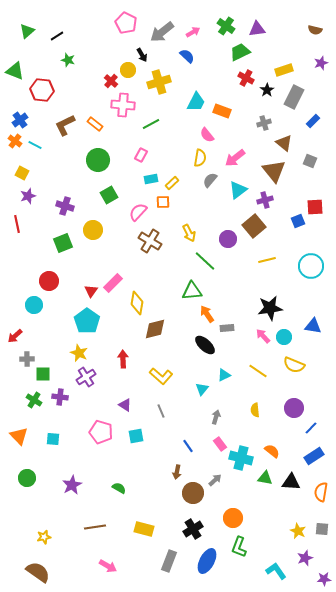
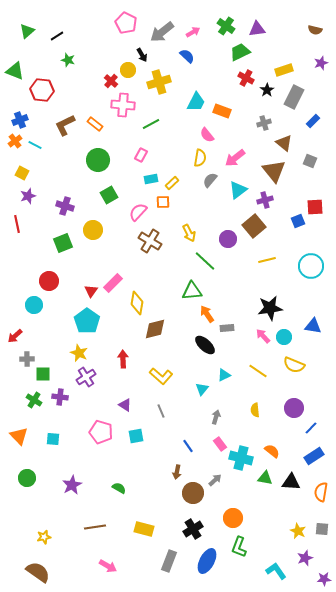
blue cross at (20, 120): rotated 14 degrees clockwise
orange cross at (15, 141): rotated 16 degrees clockwise
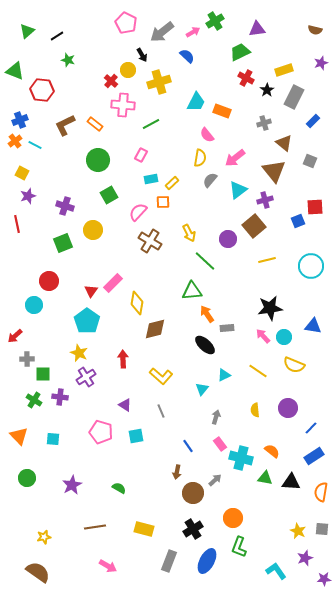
green cross at (226, 26): moved 11 px left, 5 px up; rotated 24 degrees clockwise
purple circle at (294, 408): moved 6 px left
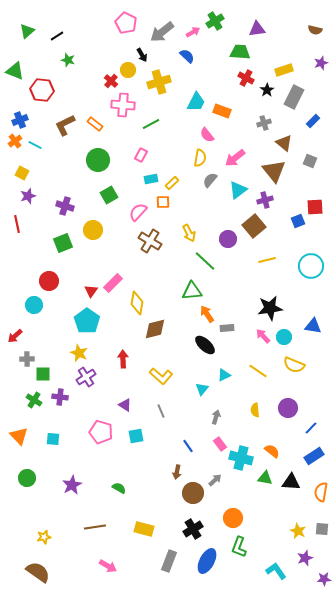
green trapezoid at (240, 52): rotated 30 degrees clockwise
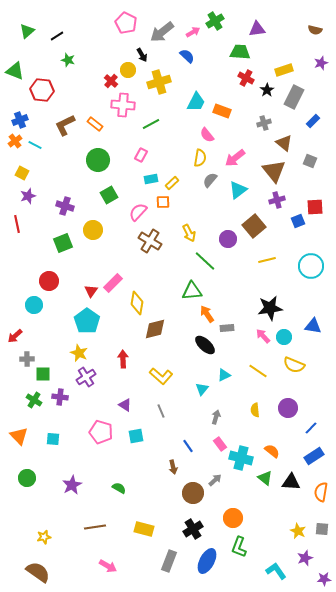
purple cross at (265, 200): moved 12 px right
brown arrow at (177, 472): moved 4 px left, 5 px up; rotated 24 degrees counterclockwise
green triangle at (265, 478): rotated 28 degrees clockwise
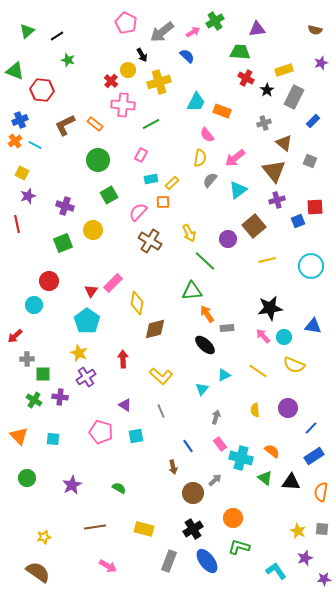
green L-shape at (239, 547): rotated 85 degrees clockwise
blue ellipse at (207, 561): rotated 65 degrees counterclockwise
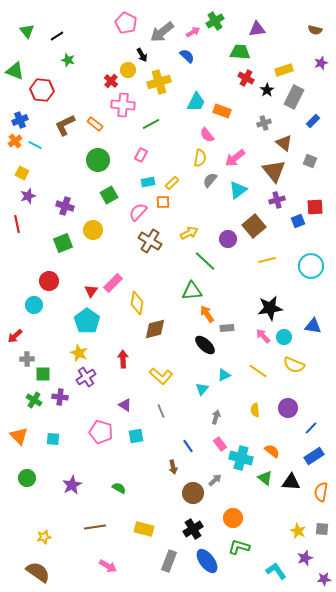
green triangle at (27, 31): rotated 28 degrees counterclockwise
cyan rectangle at (151, 179): moved 3 px left, 3 px down
yellow arrow at (189, 233): rotated 90 degrees counterclockwise
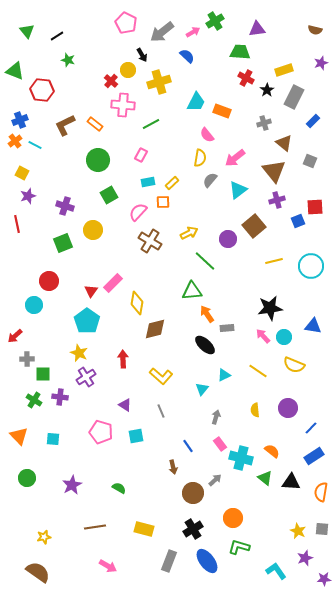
yellow line at (267, 260): moved 7 px right, 1 px down
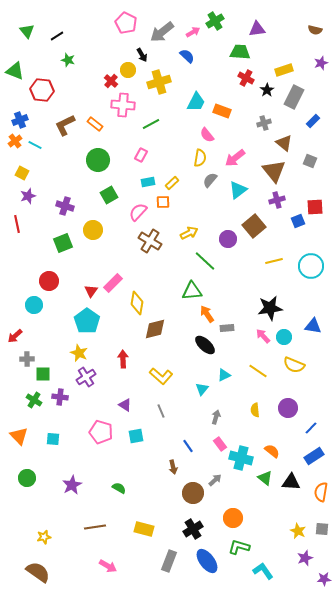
cyan L-shape at (276, 571): moved 13 px left
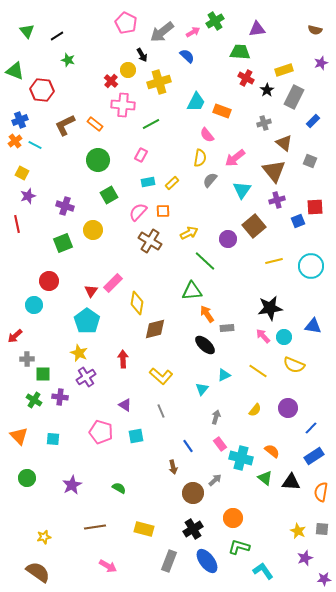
cyan triangle at (238, 190): moved 4 px right; rotated 18 degrees counterclockwise
orange square at (163, 202): moved 9 px down
yellow semicircle at (255, 410): rotated 136 degrees counterclockwise
